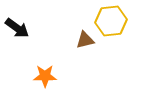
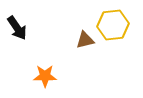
yellow hexagon: moved 2 px right, 4 px down
black arrow: rotated 20 degrees clockwise
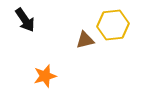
black arrow: moved 8 px right, 8 px up
orange star: rotated 15 degrees counterclockwise
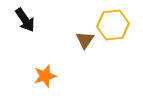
brown triangle: rotated 42 degrees counterclockwise
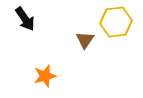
black arrow: moved 1 px up
yellow hexagon: moved 3 px right, 3 px up
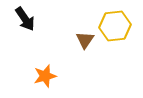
yellow hexagon: moved 1 px left, 4 px down
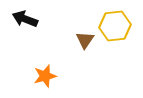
black arrow: rotated 145 degrees clockwise
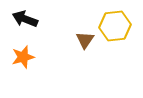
orange star: moved 22 px left, 19 px up
